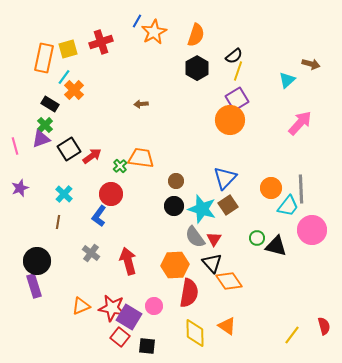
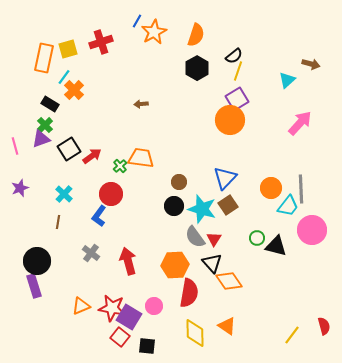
brown circle at (176, 181): moved 3 px right, 1 px down
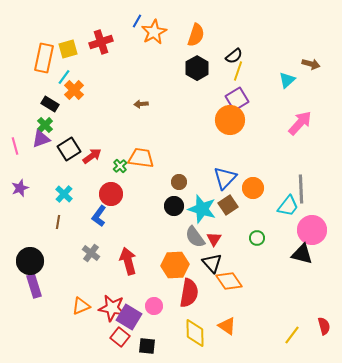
orange circle at (271, 188): moved 18 px left
black triangle at (276, 246): moved 26 px right, 8 px down
black circle at (37, 261): moved 7 px left
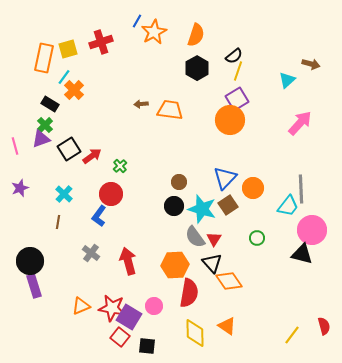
orange trapezoid at (141, 158): moved 29 px right, 48 px up
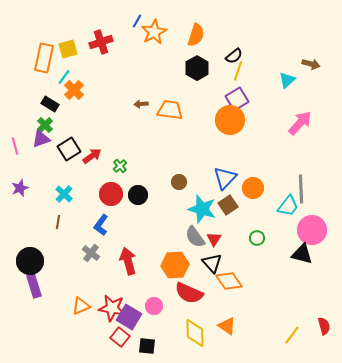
black circle at (174, 206): moved 36 px left, 11 px up
blue L-shape at (99, 216): moved 2 px right, 9 px down
red semicircle at (189, 293): rotated 104 degrees clockwise
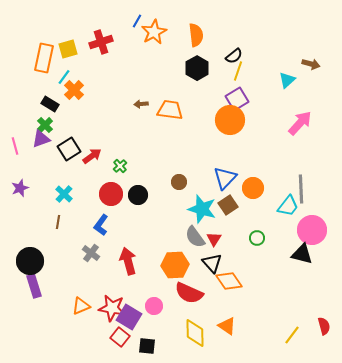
orange semicircle at (196, 35): rotated 25 degrees counterclockwise
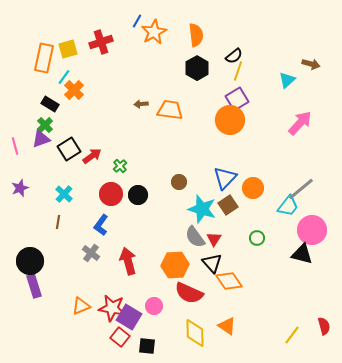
gray line at (301, 189): rotated 52 degrees clockwise
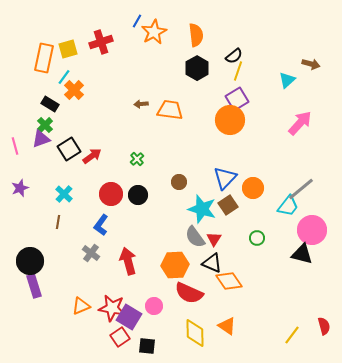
green cross at (120, 166): moved 17 px right, 7 px up
black triangle at (212, 263): rotated 25 degrees counterclockwise
red square at (120, 337): rotated 18 degrees clockwise
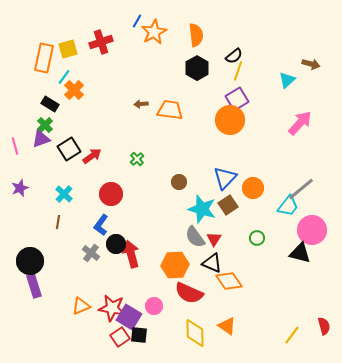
black circle at (138, 195): moved 22 px left, 49 px down
black triangle at (302, 254): moved 2 px left, 1 px up
red arrow at (128, 261): moved 3 px right, 7 px up
black square at (147, 346): moved 8 px left, 11 px up
